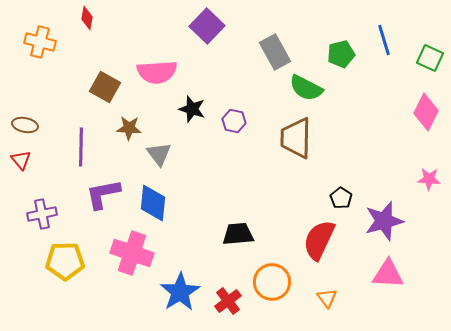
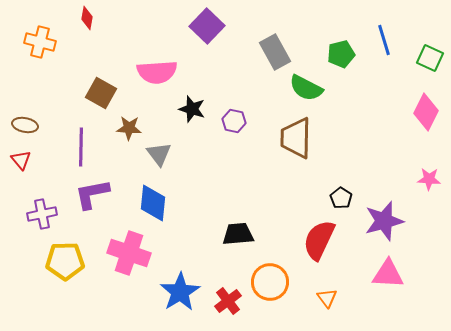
brown square: moved 4 px left, 6 px down
purple L-shape: moved 11 px left
pink cross: moved 3 px left
orange circle: moved 2 px left
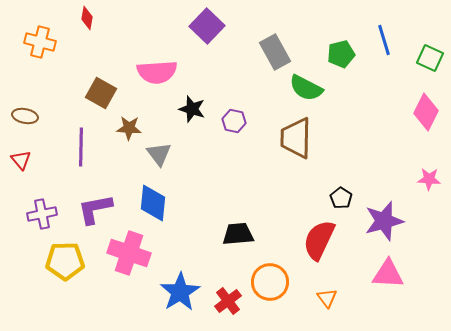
brown ellipse: moved 9 px up
purple L-shape: moved 3 px right, 15 px down
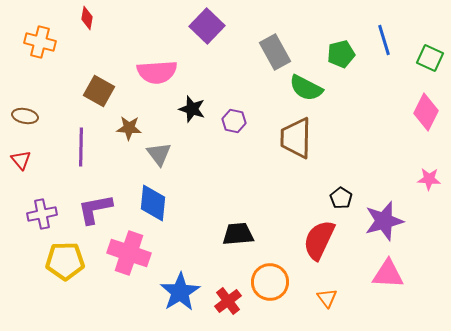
brown square: moved 2 px left, 2 px up
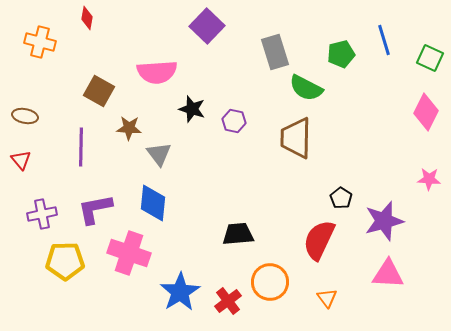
gray rectangle: rotated 12 degrees clockwise
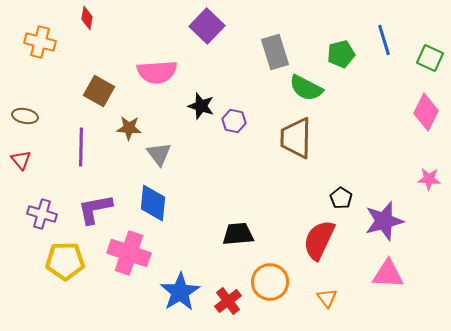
black star: moved 9 px right, 3 px up
purple cross: rotated 28 degrees clockwise
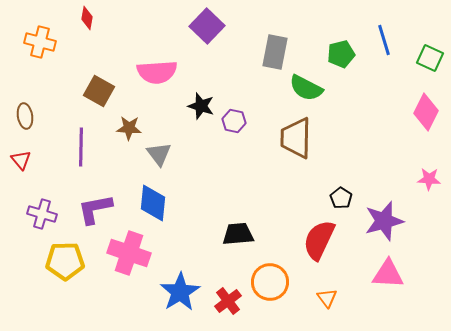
gray rectangle: rotated 28 degrees clockwise
brown ellipse: rotated 70 degrees clockwise
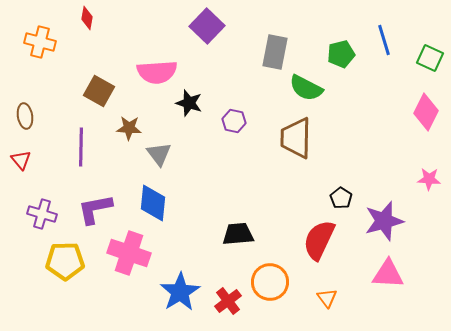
black star: moved 12 px left, 3 px up
